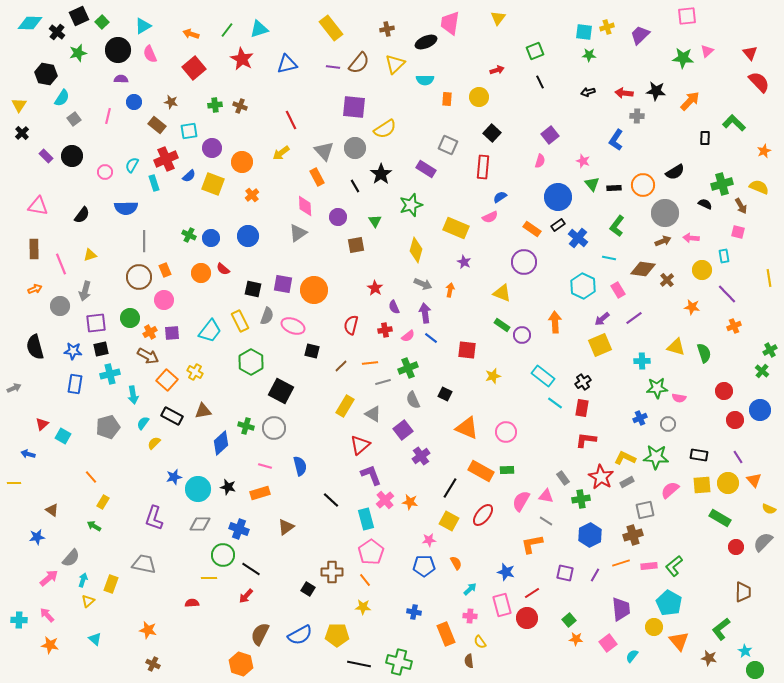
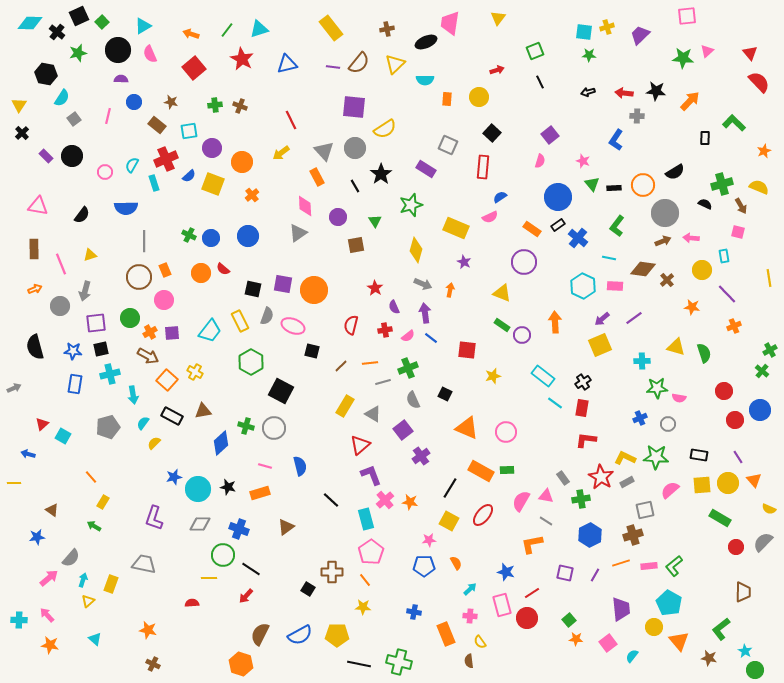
pink rectangle at (618, 290): moved 3 px left, 4 px up; rotated 56 degrees counterclockwise
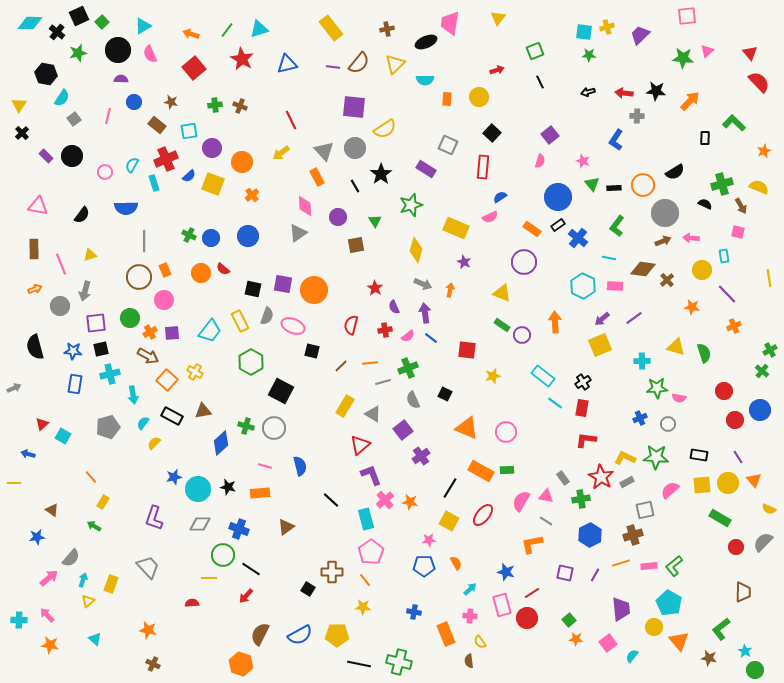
orange rectangle at (260, 493): rotated 12 degrees clockwise
gray trapezoid at (144, 564): moved 4 px right, 3 px down; rotated 35 degrees clockwise
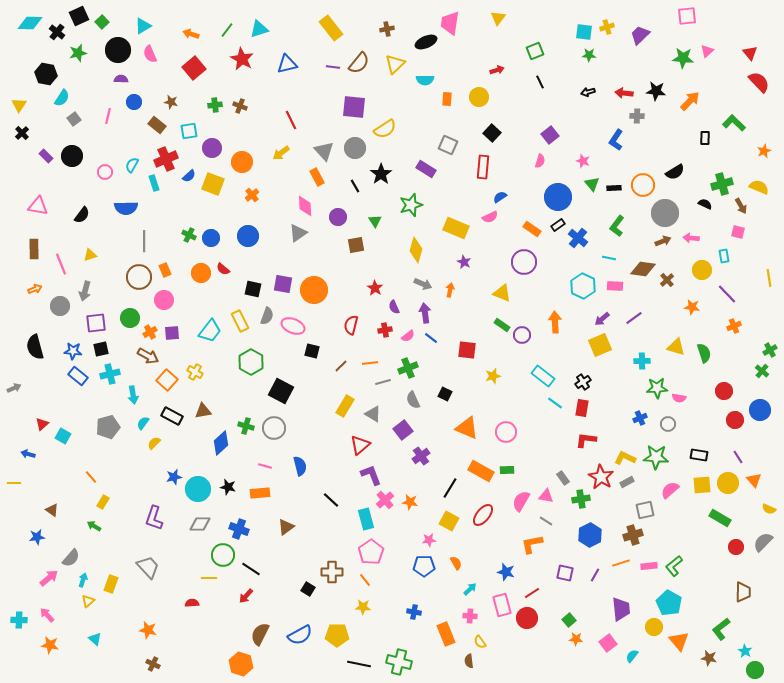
blue rectangle at (75, 384): moved 3 px right, 8 px up; rotated 60 degrees counterclockwise
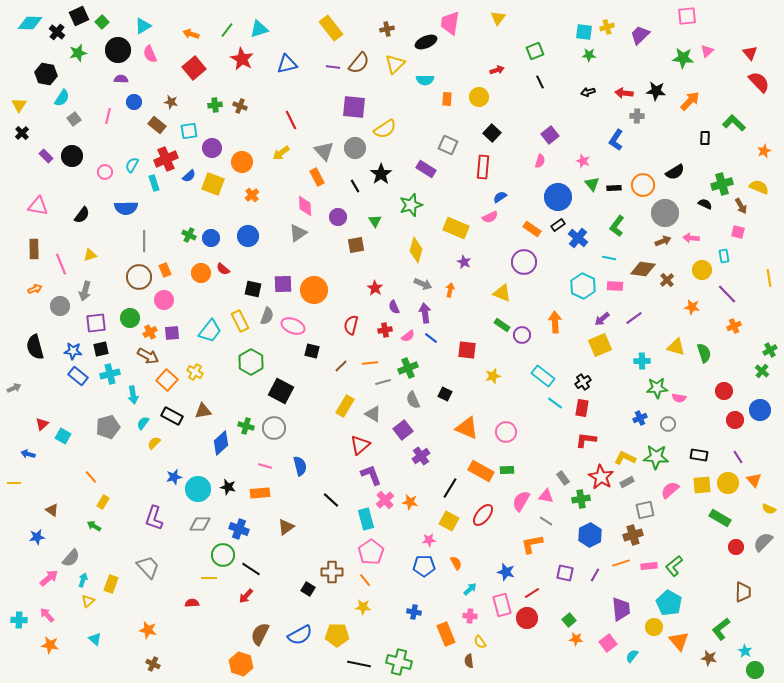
purple square at (283, 284): rotated 12 degrees counterclockwise
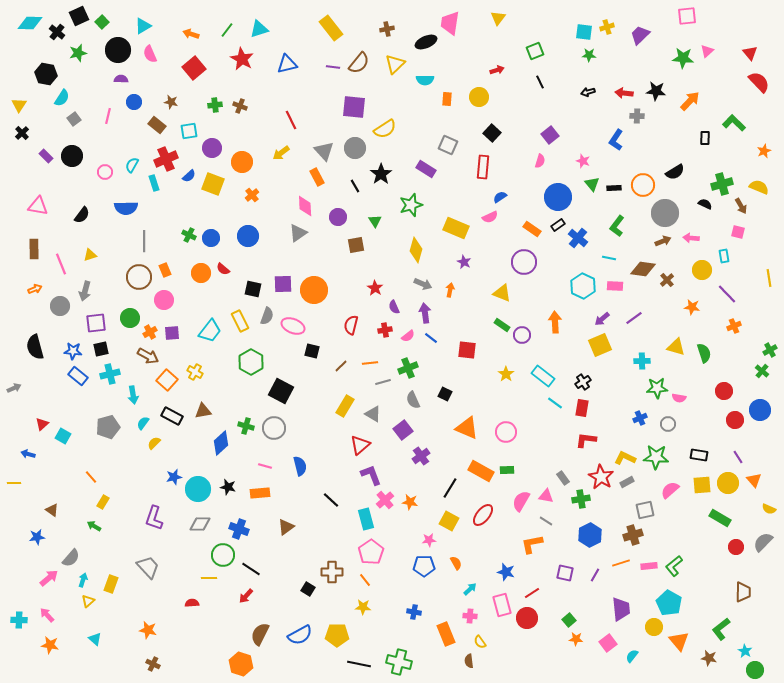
yellow star at (493, 376): moved 13 px right, 2 px up; rotated 21 degrees counterclockwise
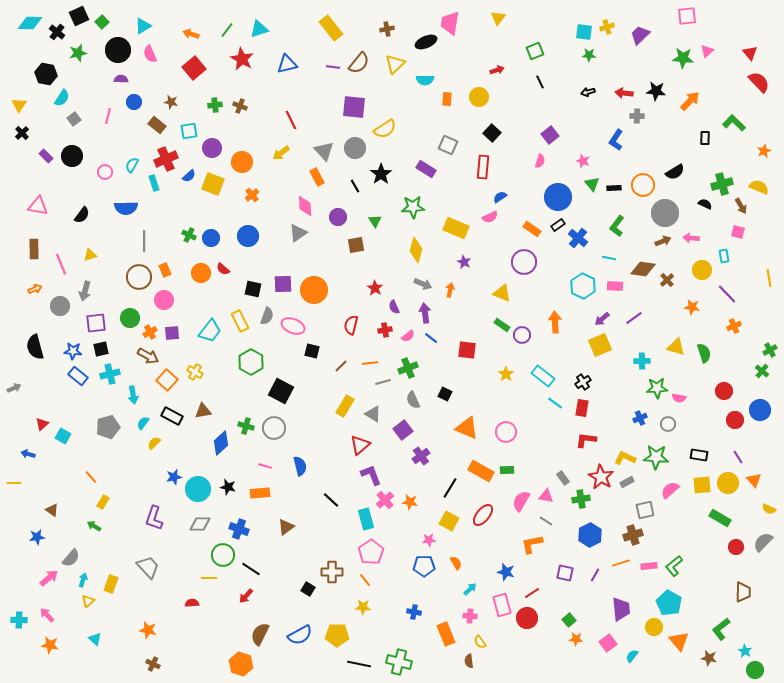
green star at (411, 205): moved 2 px right, 2 px down; rotated 15 degrees clockwise
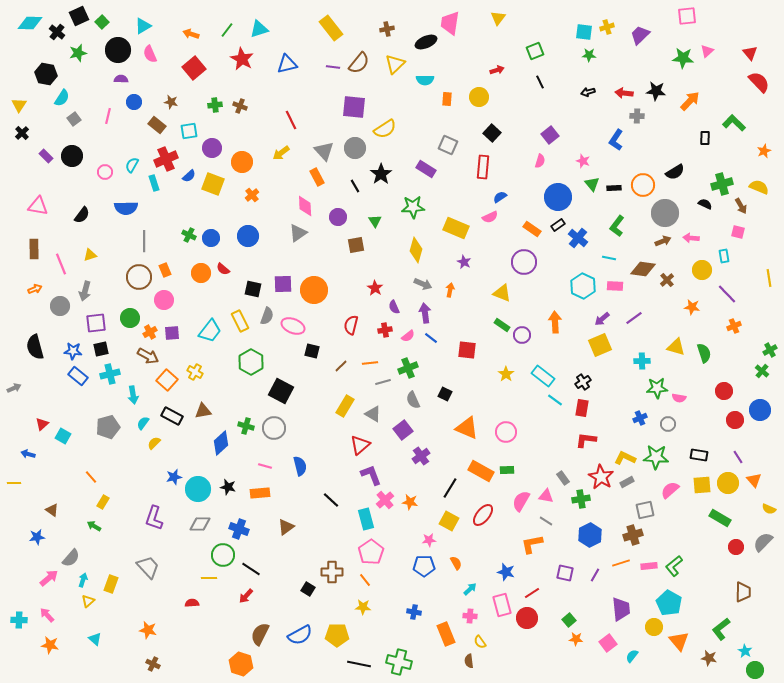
cyan line at (555, 403): moved 3 px up
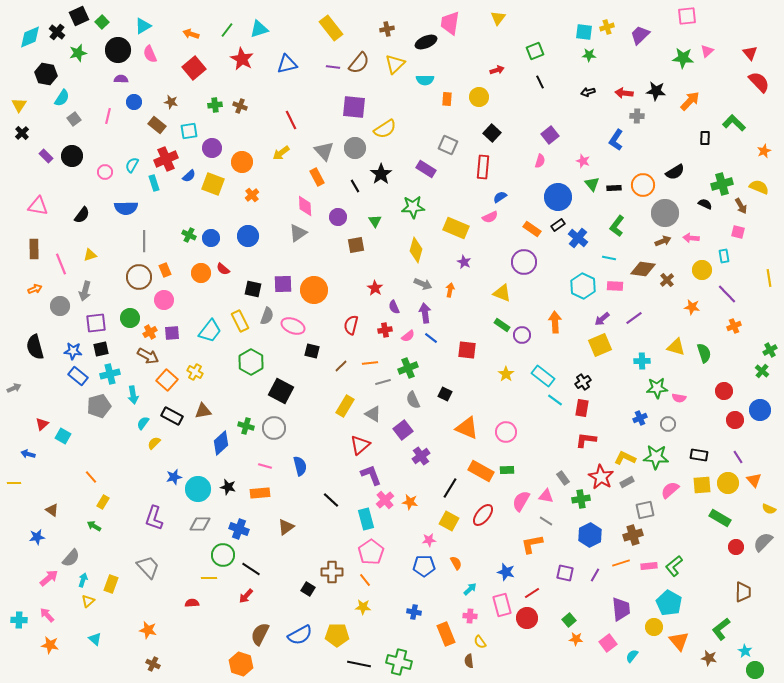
cyan diamond at (30, 23): moved 14 px down; rotated 25 degrees counterclockwise
gray pentagon at (108, 427): moved 9 px left, 21 px up
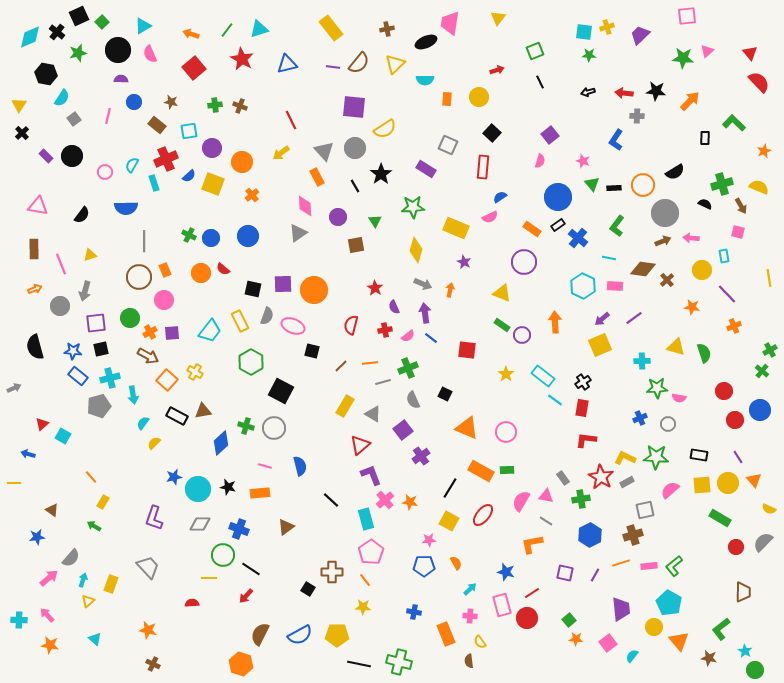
cyan cross at (110, 374): moved 4 px down
black rectangle at (172, 416): moved 5 px right
